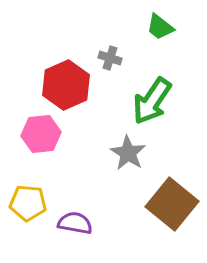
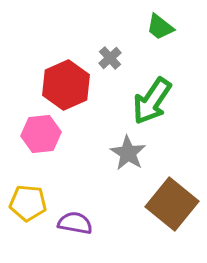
gray cross: rotated 30 degrees clockwise
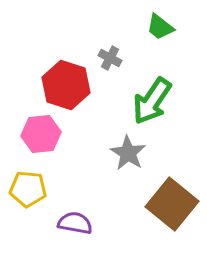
gray cross: rotated 20 degrees counterclockwise
red hexagon: rotated 18 degrees counterclockwise
yellow pentagon: moved 14 px up
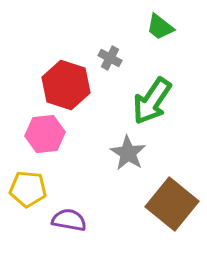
pink hexagon: moved 4 px right
purple semicircle: moved 6 px left, 3 px up
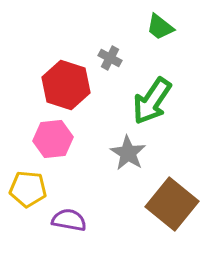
pink hexagon: moved 8 px right, 5 px down
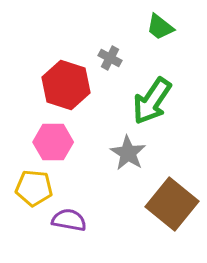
pink hexagon: moved 3 px down; rotated 6 degrees clockwise
yellow pentagon: moved 6 px right, 1 px up
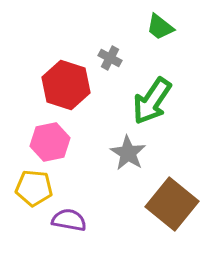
pink hexagon: moved 3 px left; rotated 12 degrees counterclockwise
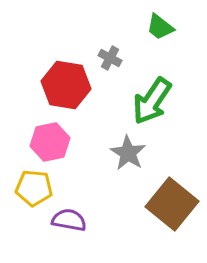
red hexagon: rotated 9 degrees counterclockwise
